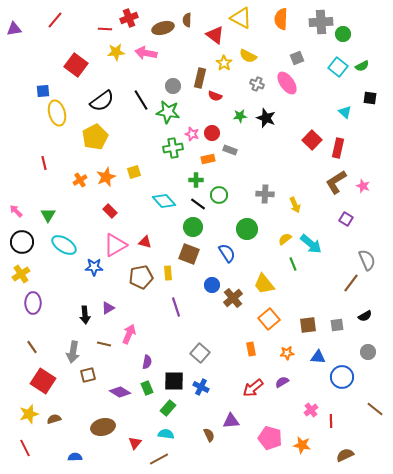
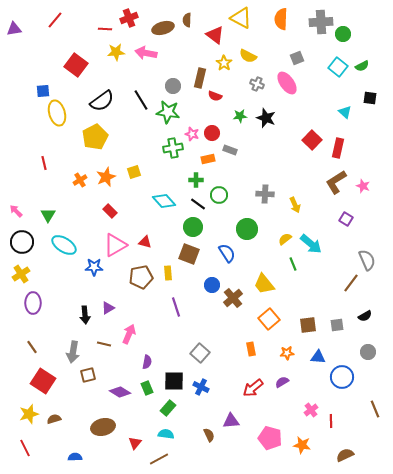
brown line at (375, 409): rotated 30 degrees clockwise
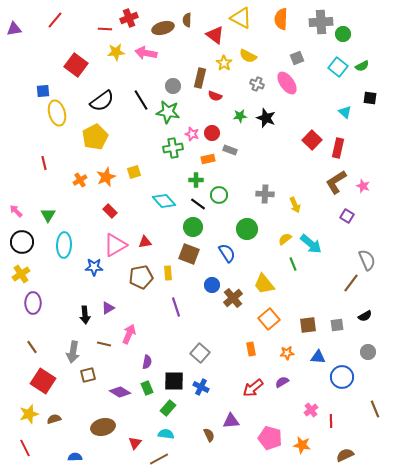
purple square at (346, 219): moved 1 px right, 3 px up
red triangle at (145, 242): rotated 24 degrees counterclockwise
cyan ellipse at (64, 245): rotated 60 degrees clockwise
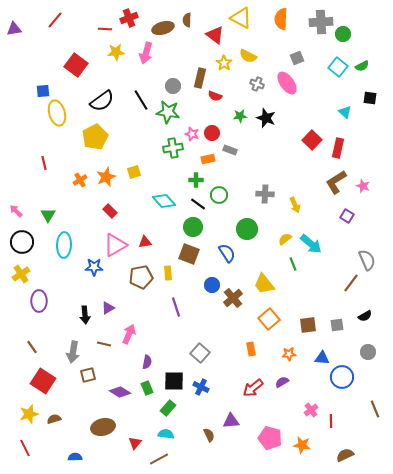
pink arrow at (146, 53): rotated 85 degrees counterclockwise
purple ellipse at (33, 303): moved 6 px right, 2 px up
orange star at (287, 353): moved 2 px right, 1 px down
blue triangle at (318, 357): moved 4 px right, 1 px down
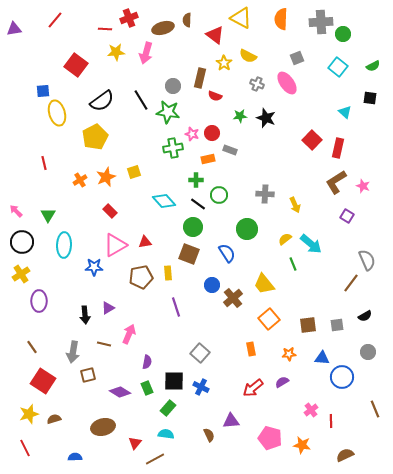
green semicircle at (362, 66): moved 11 px right
brown line at (159, 459): moved 4 px left
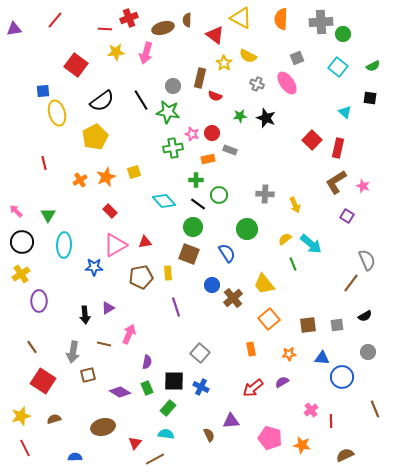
yellow star at (29, 414): moved 8 px left, 2 px down
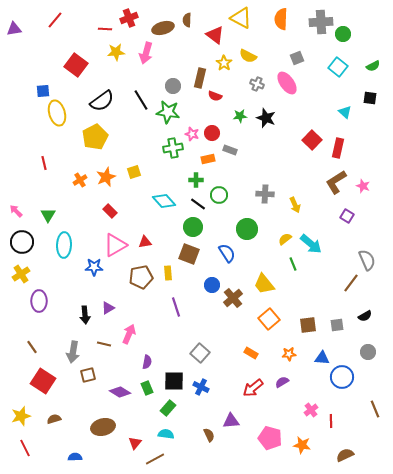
orange rectangle at (251, 349): moved 4 px down; rotated 48 degrees counterclockwise
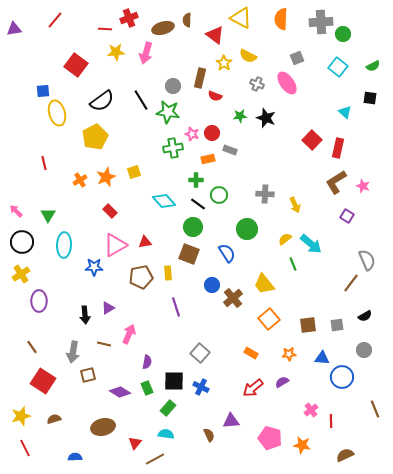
gray circle at (368, 352): moved 4 px left, 2 px up
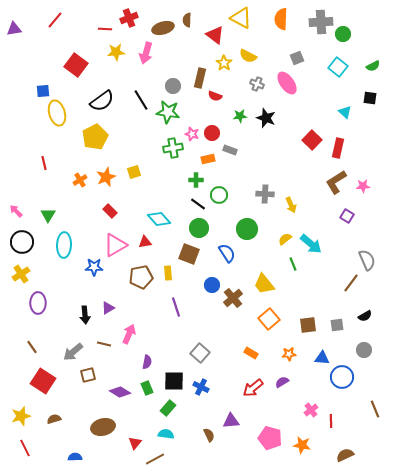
pink star at (363, 186): rotated 24 degrees counterclockwise
cyan diamond at (164, 201): moved 5 px left, 18 px down
yellow arrow at (295, 205): moved 4 px left
green circle at (193, 227): moved 6 px right, 1 px down
purple ellipse at (39, 301): moved 1 px left, 2 px down
gray arrow at (73, 352): rotated 40 degrees clockwise
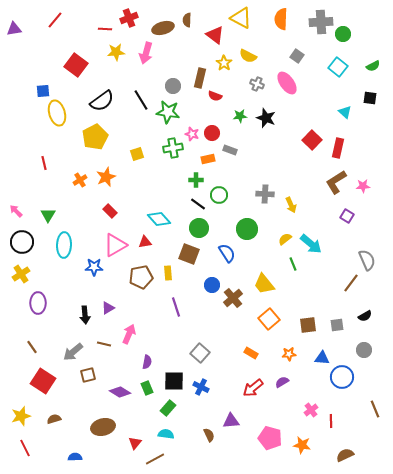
gray square at (297, 58): moved 2 px up; rotated 32 degrees counterclockwise
yellow square at (134, 172): moved 3 px right, 18 px up
